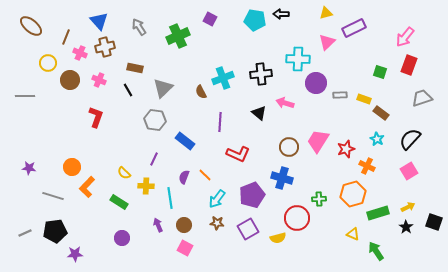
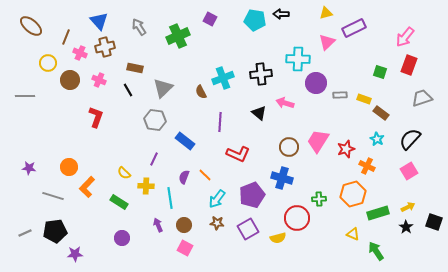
orange circle at (72, 167): moved 3 px left
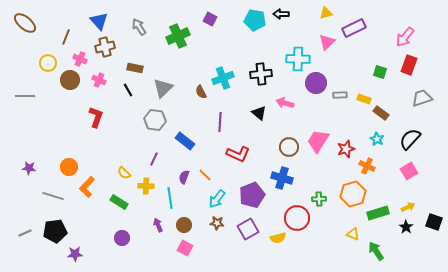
brown ellipse at (31, 26): moved 6 px left, 3 px up
pink cross at (80, 53): moved 6 px down
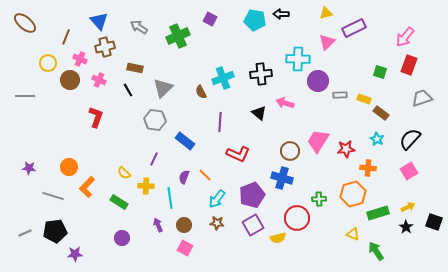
gray arrow at (139, 27): rotated 24 degrees counterclockwise
purple circle at (316, 83): moved 2 px right, 2 px up
brown circle at (289, 147): moved 1 px right, 4 px down
red star at (346, 149): rotated 12 degrees clockwise
orange cross at (367, 166): moved 1 px right, 2 px down; rotated 21 degrees counterclockwise
purple square at (248, 229): moved 5 px right, 4 px up
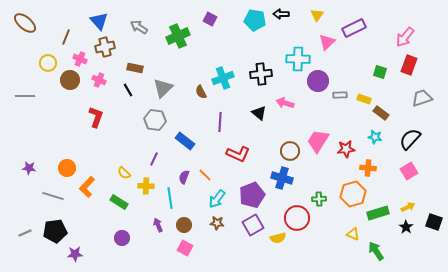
yellow triangle at (326, 13): moved 9 px left, 2 px down; rotated 40 degrees counterclockwise
cyan star at (377, 139): moved 2 px left, 2 px up; rotated 16 degrees counterclockwise
orange circle at (69, 167): moved 2 px left, 1 px down
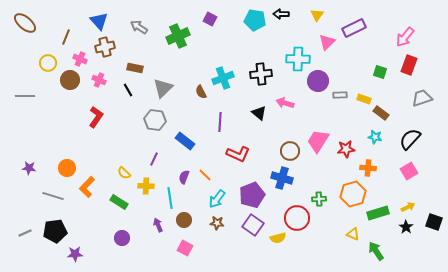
red L-shape at (96, 117): rotated 15 degrees clockwise
brown circle at (184, 225): moved 5 px up
purple square at (253, 225): rotated 25 degrees counterclockwise
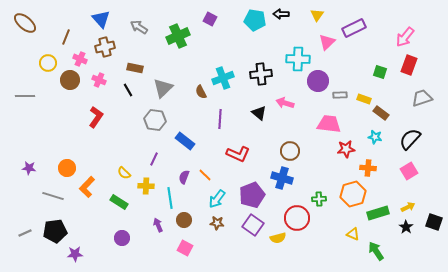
blue triangle at (99, 21): moved 2 px right, 2 px up
purple line at (220, 122): moved 3 px up
pink trapezoid at (318, 141): moved 11 px right, 17 px up; rotated 65 degrees clockwise
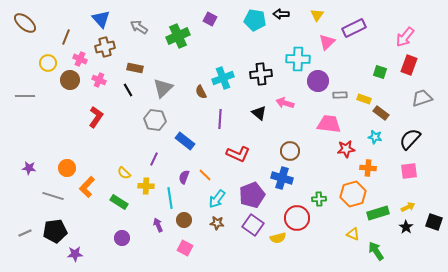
pink square at (409, 171): rotated 24 degrees clockwise
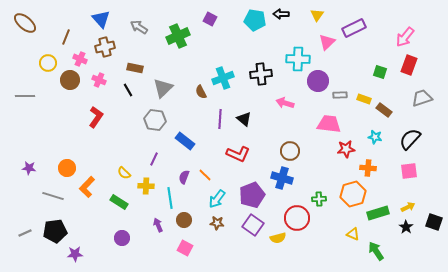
black triangle at (259, 113): moved 15 px left, 6 px down
brown rectangle at (381, 113): moved 3 px right, 3 px up
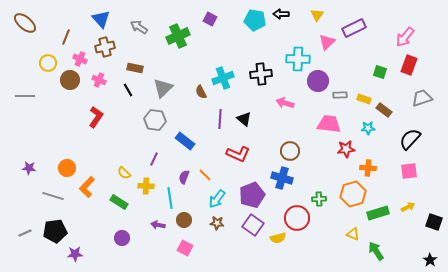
cyan star at (375, 137): moved 7 px left, 9 px up; rotated 16 degrees counterclockwise
purple arrow at (158, 225): rotated 56 degrees counterclockwise
black star at (406, 227): moved 24 px right, 33 px down
